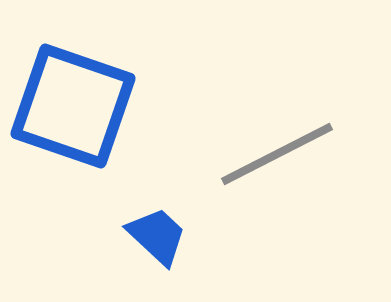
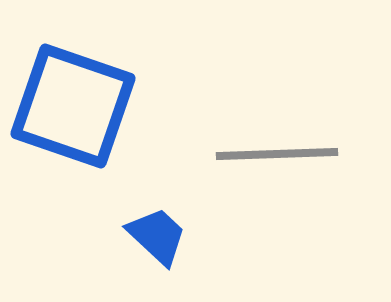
gray line: rotated 25 degrees clockwise
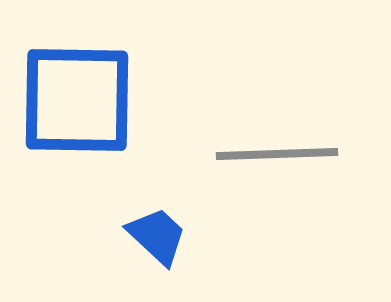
blue square: moved 4 px right, 6 px up; rotated 18 degrees counterclockwise
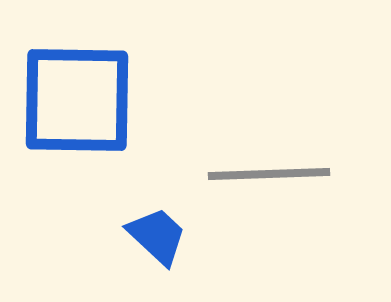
gray line: moved 8 px left, 20 px down
